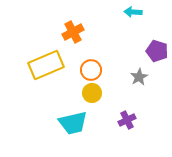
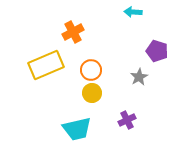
cyan trapezoid: moved 4 px right, 6 px down
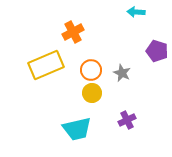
cyan arrow: moved 3 px right
gray star: moved 17 px left, 4 px up; rotated 18 degrees counterclockwise
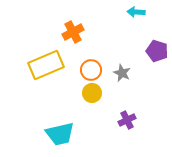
cyan trapezoid: moved 17 px left, 5 px down
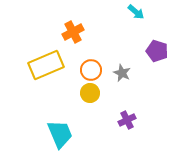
cyan arrow: rotated 144 degrees counterclockwise
yellow circle: moved 2 px left
cyan trapezoid: rotated 100 degrees counterclockwise
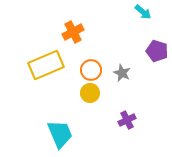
cyan arrow: moved 7 px right
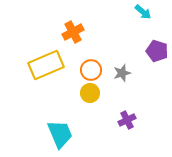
gray star: rotated 30 degrees clockwise
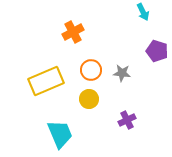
cyan arrow: rotated 24 degrees clockwise
yellow rectangle: moved 16 px down
gray star: rotated 24 degrees clockwise
yellow circle: moved 1 px left, 6 px down
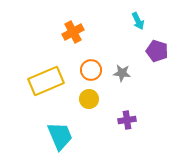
cyan arrow: moved 5 px left, 9 px down
purple cross: rotated 18 degrees clockwise
cyan trapezoid: moved 2 px down
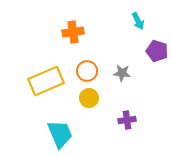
orange cross: rotated 20 degrees clockwise
orange circle: moved 4 px left, 1 px down
yellow circle: moved 1 px up
cyan trapezoid: moved 2 px up
